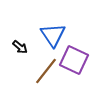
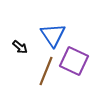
purple square: moved 1 px down
brown line: rotated 16 degrees counterclockwise
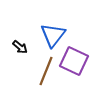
blue triangle: rotated 12 degrees clockwise
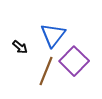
purple square: rotated 20 degrees clockwise
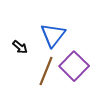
purple square: moved 5 px down
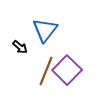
blue triangle: moved 8 px left, 5 px up
purple square: moved 7 px left, 4 px down
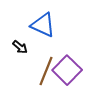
blue triangle: moved 2 px left, 5 px up; rotated 44 degrees counterclockwise
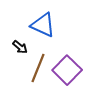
brown line: moved 8 px left, 3 px up
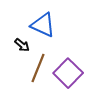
black arrow: moved 2 px right, 2 px up
purple square: moved 1 px right, 3 px down
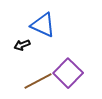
black arrow: rotated 119 degrees clockwise
brown line: moved 13 px down; rotated 40 degrees clockwise
